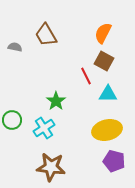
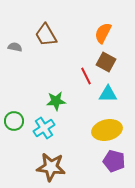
brown square: moved 2 px right, 1 px down
green star: rotated 30 degrees clockwise
green circle: moved 2 px right, 1 px down
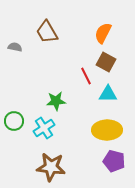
brown trapezoid: moved 1 px right, 3 px up
yellow ellipse: rotated 12 degrees clockwise
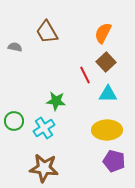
brown square: rotated 18 degrees clockwise
red line: moved 1 px left, 1 px up
green star: rotated 12 degrees clockwise
brown star: moved 7 px left, 1 px down
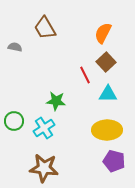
brown trapezoid: moved 2 px left, 4 px up
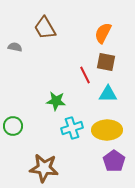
brown square: rotated 36 degrees counterclockwise
green circle: moved 1 px left, 5 px down
cyan cross: moved 28 px right; rotated 15 degrees clockwise
purple pentagon: rotated 20 degrees clockwise
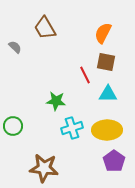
gray semicircle: rotated 32 degrees clockwise
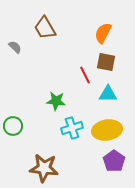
yellow ellipse: rotated 8 degrees counterclockwise
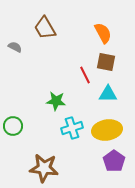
orange semicircle: rotated 125 degrees clockwise
gray semicircle: rotated 16 degrees counterclockwise
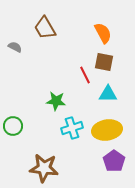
brown square: moved 2 px left
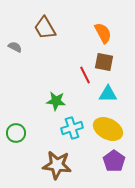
green circle: moved 3 px right, 7 px down
yellow ellipse: moved 1 px right, 1 px up; rotated 36 degrees clockwise
brown star: moved 13 px right, 3 px up
